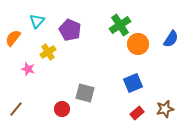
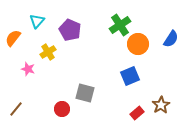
blue square: moved 3 px left, 7 px up
brown star: moved 4 px left, 4 px up; rotated 18 degrees counterclockwise
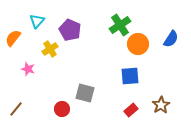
yellow cross: moved 2 px right, 3 px up
blue square: rotated 18 degrees clockwise
red rectangle: moved 6 px left, 3 px up
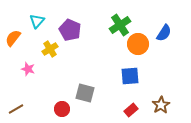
blue semicircle: moved 7 px left, 6 px up
brown line: rotated 21 degrees clockwise
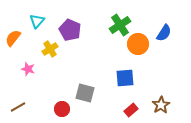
blue square: moved 5 px left, 2 px down
brown line: moved 2 px right, 2 px up
